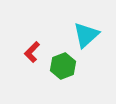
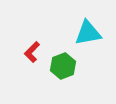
cyan triangle: moved 2 px right, 2 px up; rotated 32 degrees clockwise
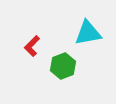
red L-shape: moved 6 px up
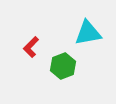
red L-shape: moved 1 px left, 1 px down
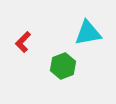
red L-shape: moved 8 px left, 5 px up
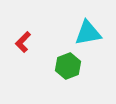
green hexagon: moved 5 px right
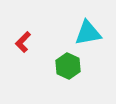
green hexagon: rotated 15 degrees counterclockwise
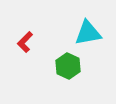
red L-shape: moved 2 px right
